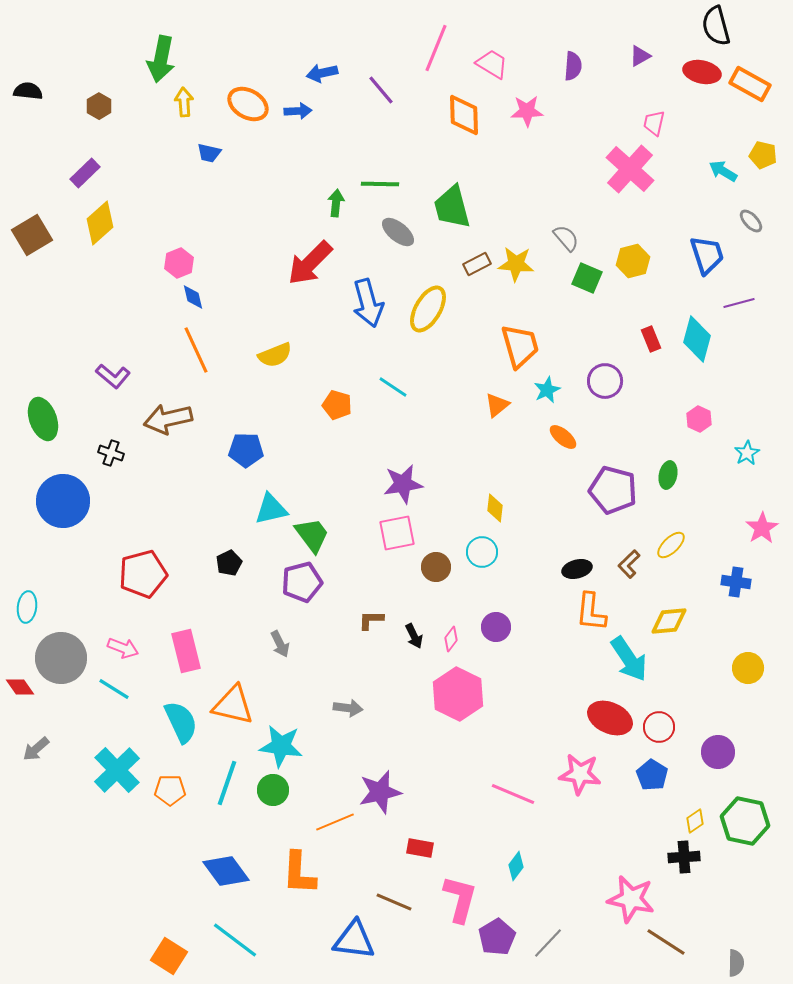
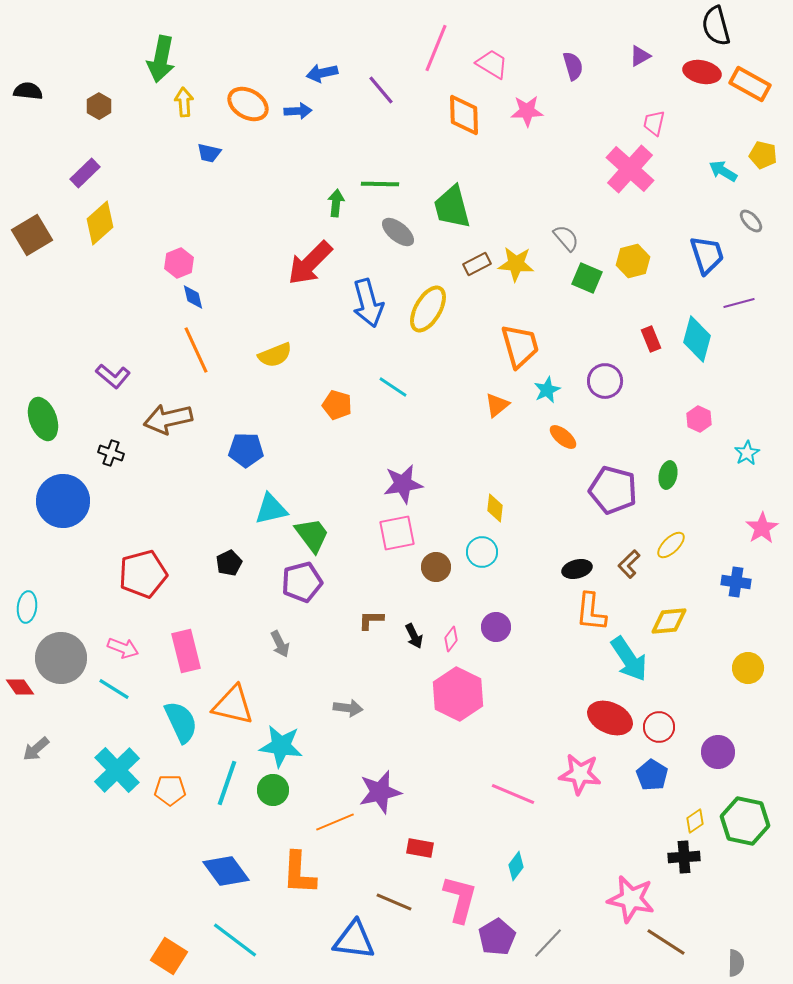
purple semicircle at (573, 66): rotated 20 degrees counterclockwise
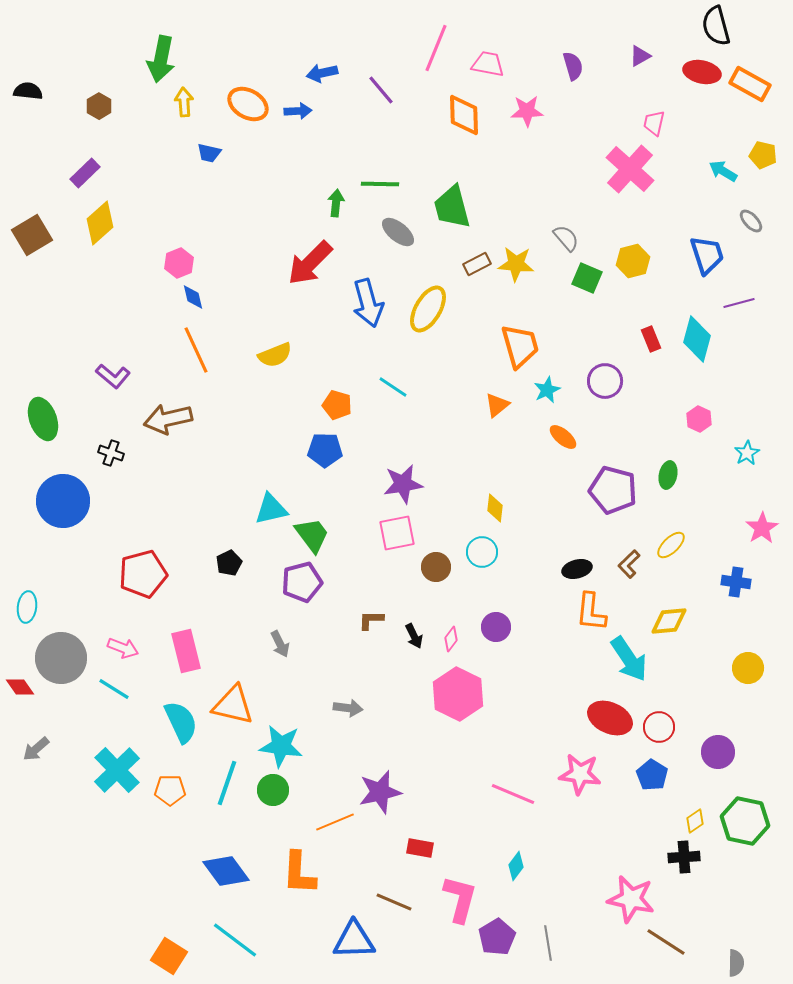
pink trapezoid at (492, 64): moved 4 px left; rotated 20 degrees counterclockwise
blue pentagon at (246, 450): moved 79 px right
blue triangle at (354, 940): rotated 9 degrees counterclockwise
gray line at (548, 943): rotated 52 degrees counterclockwise
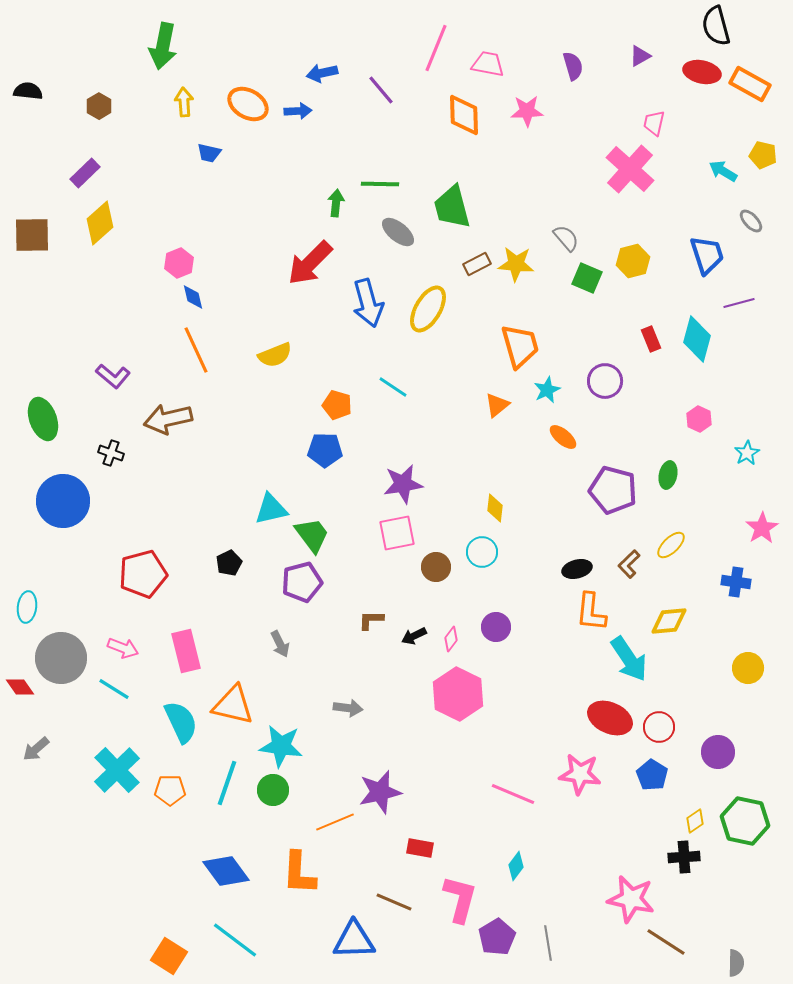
green arrow at (161, 59): moved 2 px right, 13 px up
brown square at (32, 235): rotated 30 degrees clockwise
black arrow at (414, 636): rotated 90 degrees clockwise
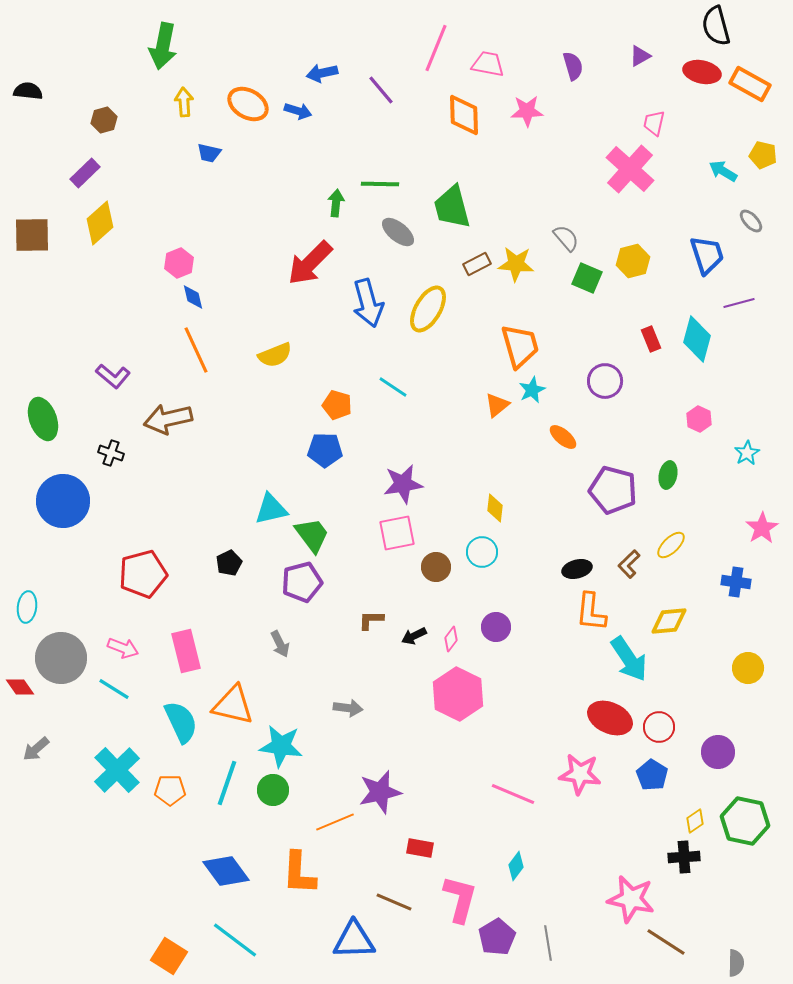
brown hexagon at (99, 106): moved 5 px right, 14 px down; rotated 15 degrees clockwise
blue arrow at (298, 111): rotated 20 degrees clockwise
cyan star at (547, 390): moved 15 px left
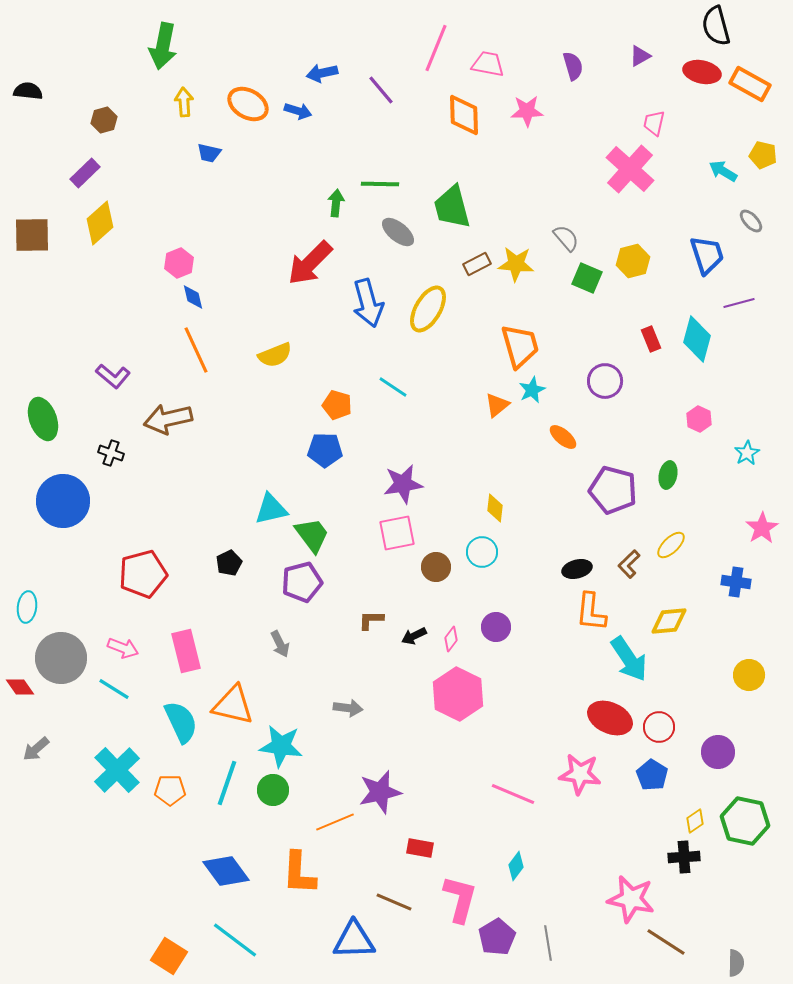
yellow circle at (748, 668): moved 1 px right, 7 px down
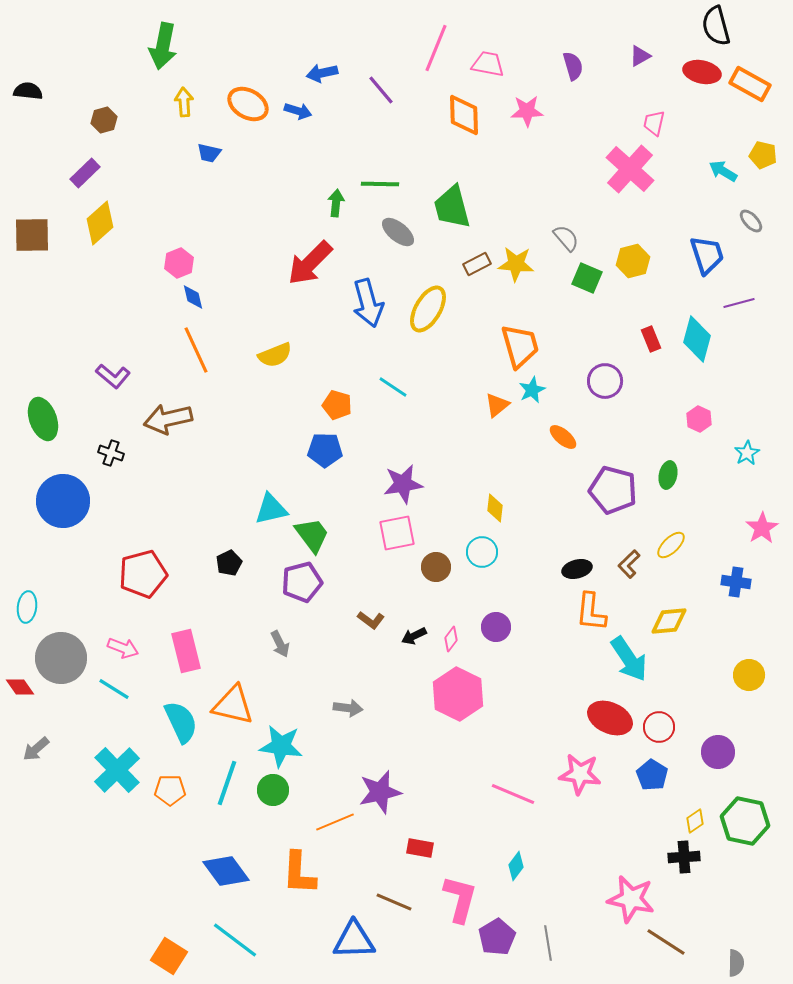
brown L-shape at (371, 620): rotated 144 degrees counterclockwise
